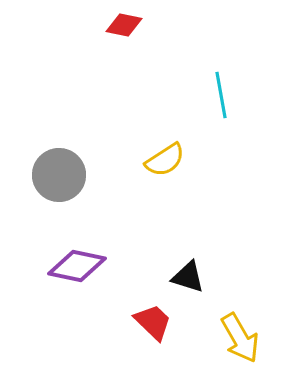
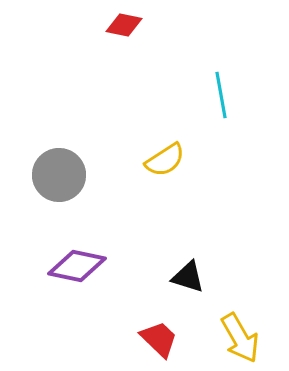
red trapezoid: moved 6 px right, 17 px down
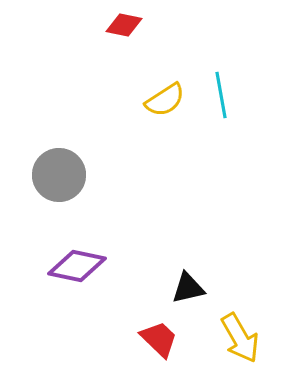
yellow semicircle: moved 60 px up
black triangle: moved 11 px down; rotated 30 degrees counterclockwise
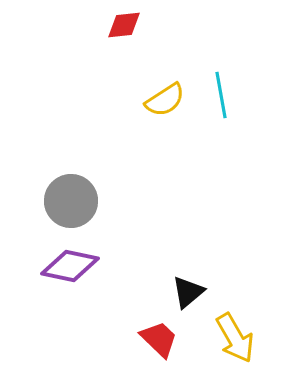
red diamond: rotated 18 degrees counterclockwise
gray circle: moved 12 px right, 26 px down
purple diamond: moved 7 px left
black triangle: moved 4 px down; rotated 27 degrees counterclockwise
yellow arrow: moved 5 px left
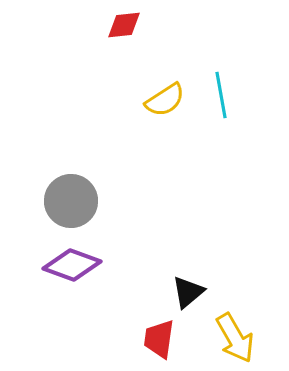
purple diamond: moved 2 px right, 1 px up; rotated 8 degrees clockwise
red trapezoid: rotated 126 degrees counterclockwise
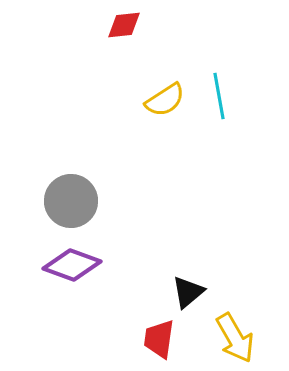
cyan line: moved 2 px left, 1 px down
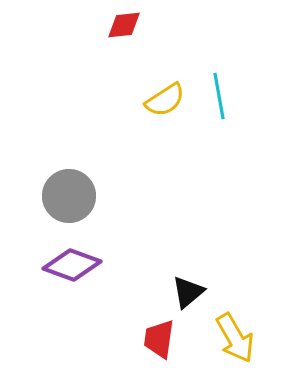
gray circle: moved 2 px left, 5 px up
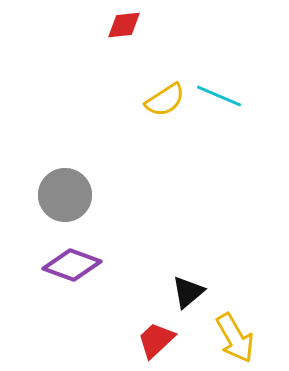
cyan line: rotated 57 degrees counterclockwise
gray circle: moved 4 px left, 1 px up
red trapezoid: moved 3 px left, 1 px down; rotated 39 degrees clockwise
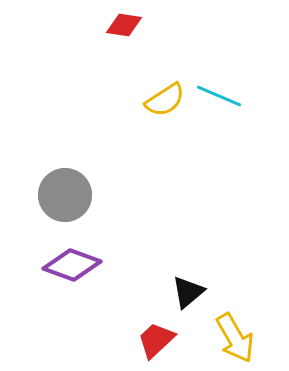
red diamond: rotated 15 degrees clockwise
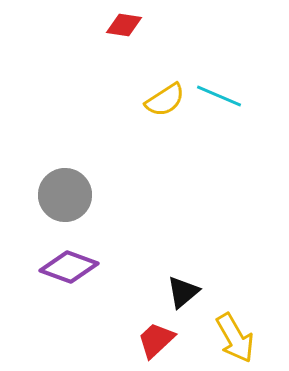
purple diamond: moved 3 px left, 2 px down
black triangle: moved 5 px left
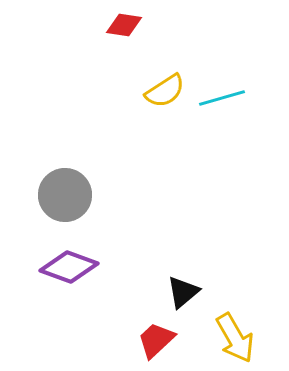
cyan line: moved 3 px right, 2 px down; rotated 39 degrees counterclockwise
yellow semicircle: moved 9 px up
